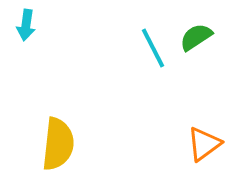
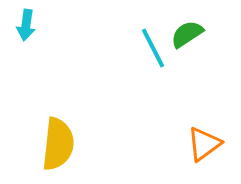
green semicircle: moved 9 px left, 3 px up
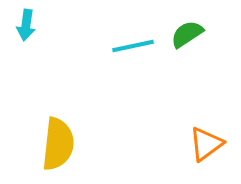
cyan line: moved 20 px left, 2 px up; rotated 75 degrees counterclockwise
orange triangle: moved 2 px right
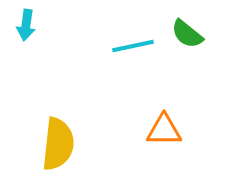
green semicircle: rotated 108 degrees counterclockwise
orange triangle: moved 42 px left, 14 px up; rotated 36 degrees clockwise
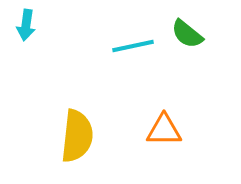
yellow semicircle: moved 19 px right, 8 px up
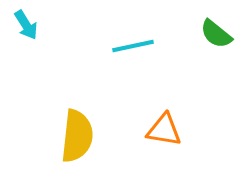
cyan arrow: rotated 40 degrees counterclockwise
green semicircle: moved 29 px right
orange triangle: rotated 9 degrees clockwise
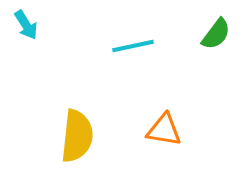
green semicircle: rotated 92 degrees counterclockwise
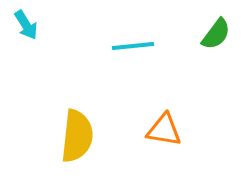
cyan line: rotated 6 degrees clockwise
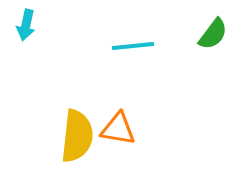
cyan arrow: rotated 44 degrees clockwise
green semicircle: moved 3 px left
orange triangle: moved 46 px left, 1 px up
